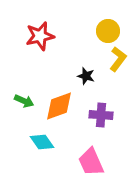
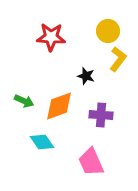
red star: moved 11 px right, 1 px down; rotated 16 degrees clockwise
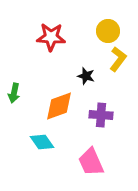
green arrow: moved 10 px left, 8 px up; rotated 78 degrees clockwise
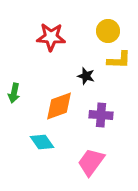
yellow L-shape: moved 1 px right, 1 px down; rotated 55 degrees clockwise
pink trapezoid: rotated 60 degrees clockwise
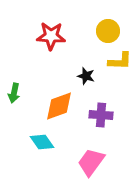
red star: moved 1 px up
yellow L-shape: moved 1 px right, 1 px down
